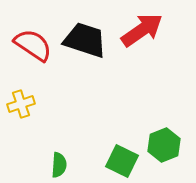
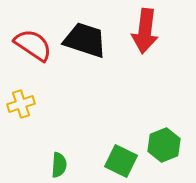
red arrow: moved 3 px right, 1 px down; rotated 132 degrees clockwise
green square: moved 1 px left
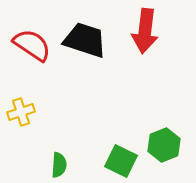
red semicircle: moved 1 px left
yellow cross: moved 8 px down
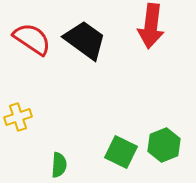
red arrow: moved 6 px right, 5 px up
black trapezoid: rotated 18 degrees clockwise
red semicircle: moved 6 px up
yellow cross: moved 3 px left, 5 px down
green square: moved 9 px up
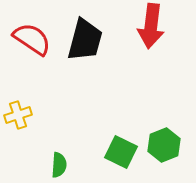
black trapezoid: rotated 69 degrees clockwise
yellow cross: moved 2 px up
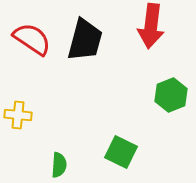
yellow cross: rotated 24 degrees clockwise
green hexagon: moved 7 px right, 50 px up
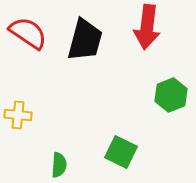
red arrow: moved 4 px left, 1 px down
red semicircle: moved 4 px left, 6 px up
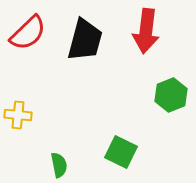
red arrow: moved 1 px left, 4 px down
red semicircle: rotated 102 degrees clockwise
green semicircle: rotated 15 degrees counterclockwise
